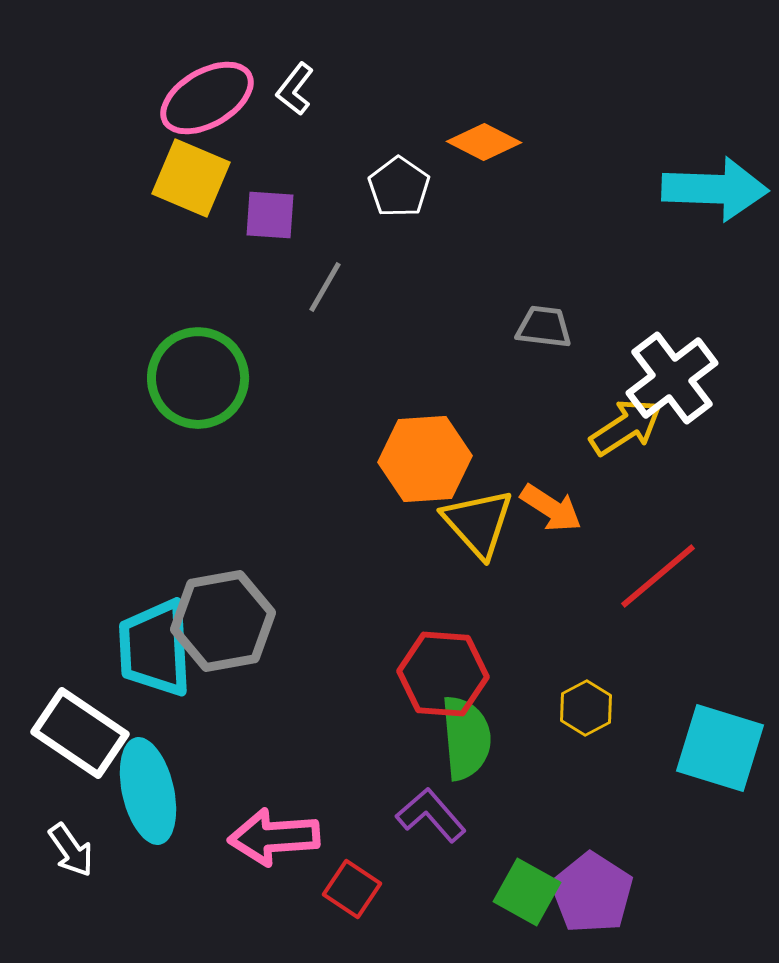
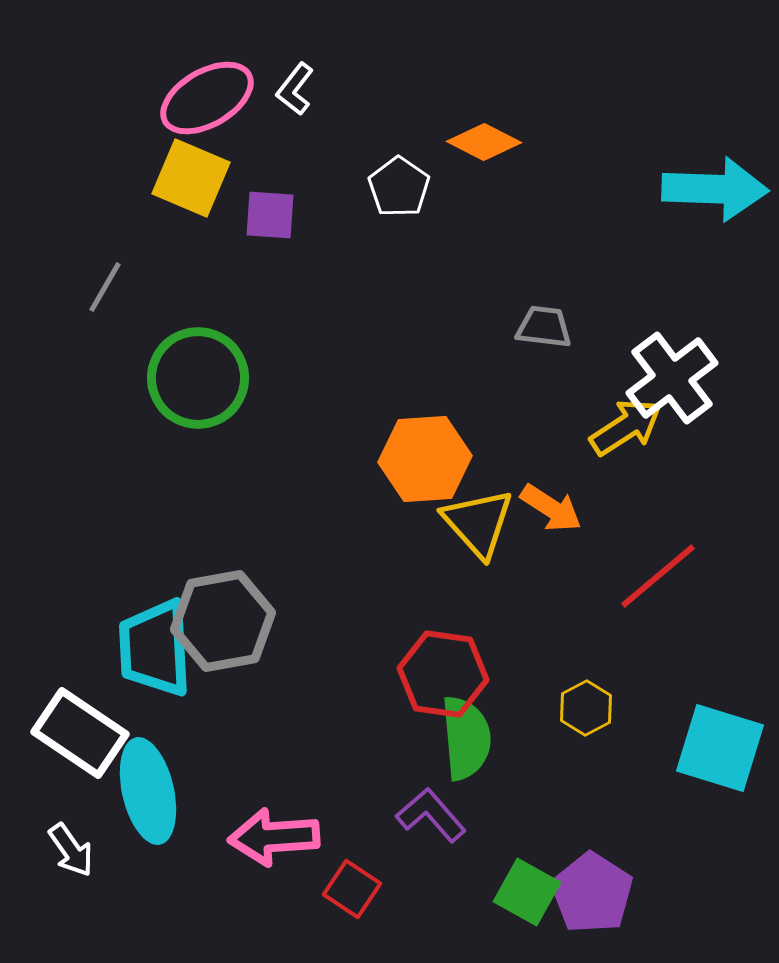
gray line: moved 220 px left
red hexagon: rotated 4 degrees clockwise
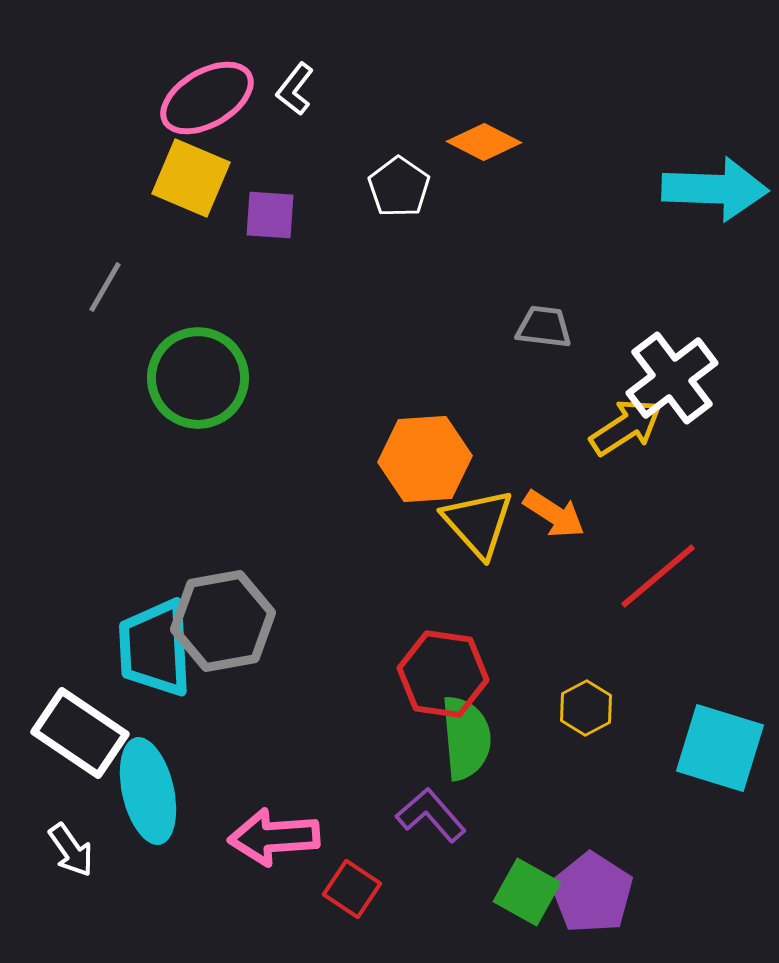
orange arrow: moved 3 px right, 6 px down
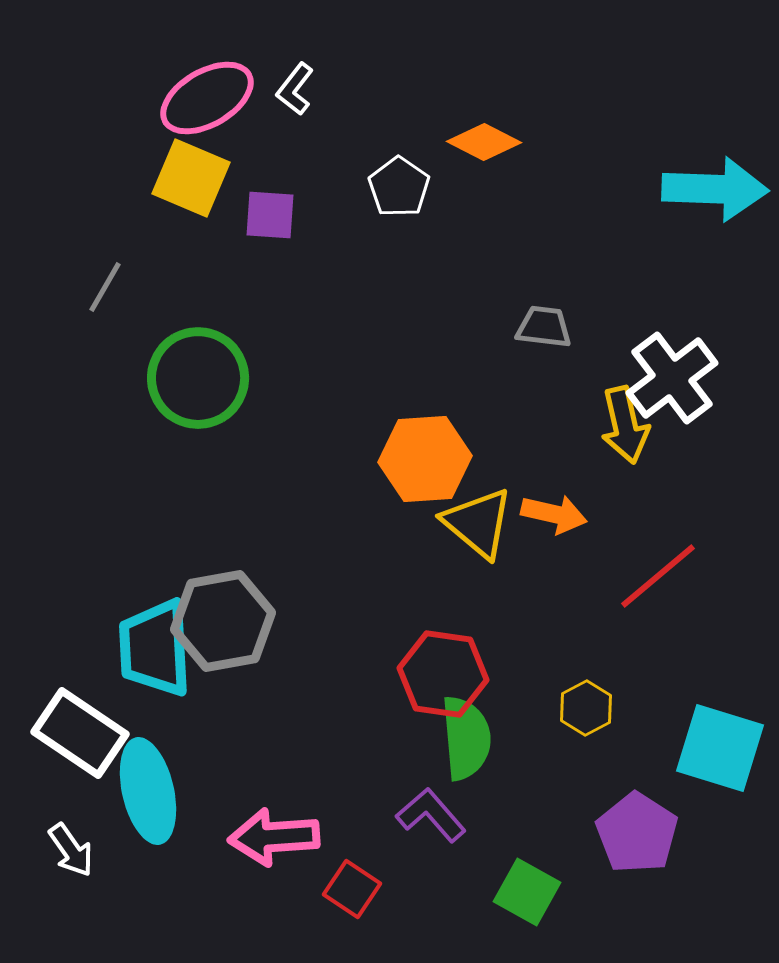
yellow arrow: moved 1 px left, 2 px up; rotated 110 degrees clockwise
orange arrow: rotated 20 degrees counterclockwise
yellow triangle: rotated 8 degrees counterclockwise
purple pentagon: moved 45 px right, 60 px up
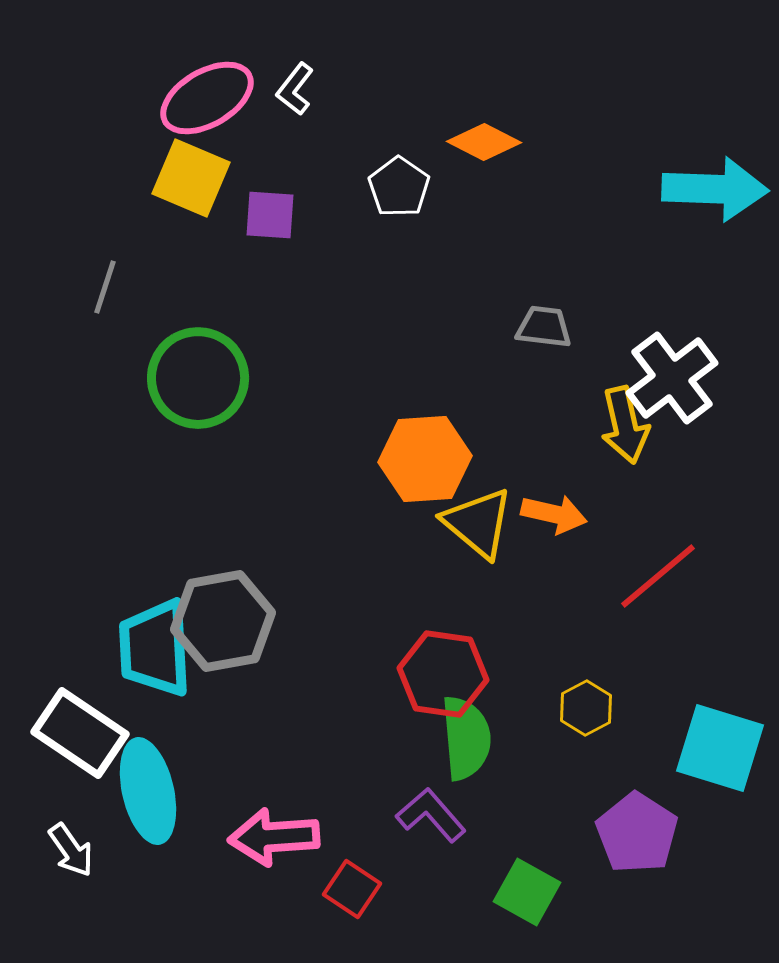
gray line: rotated 12 degrees counterclockwise
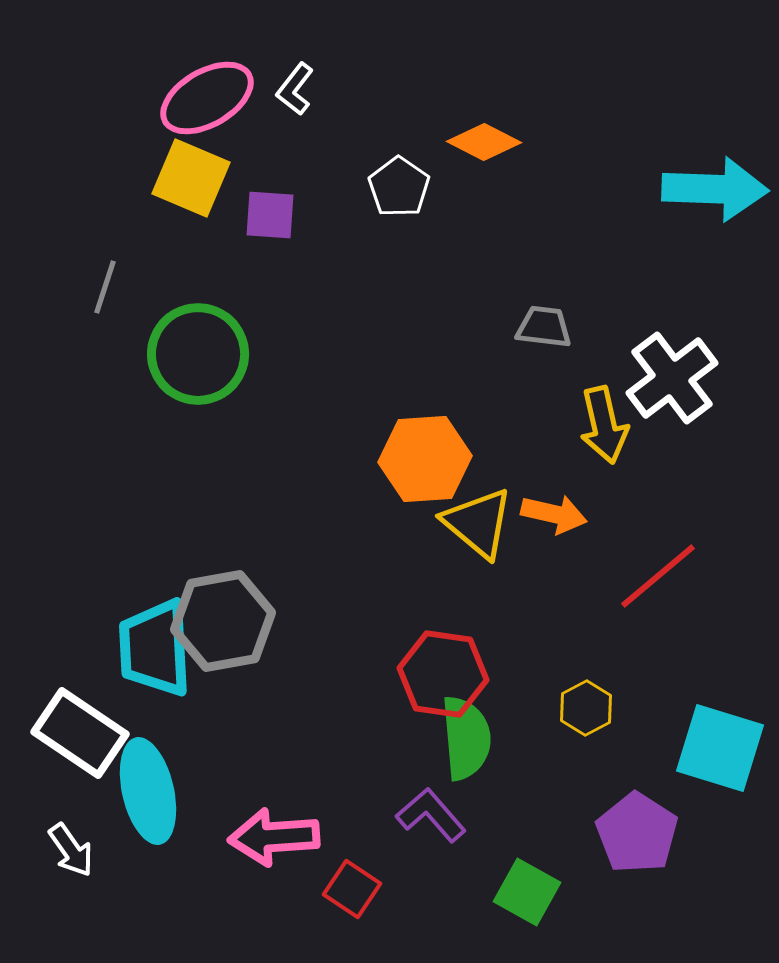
green circle: moved 24 px up
yellow arrow: moved 21 px left
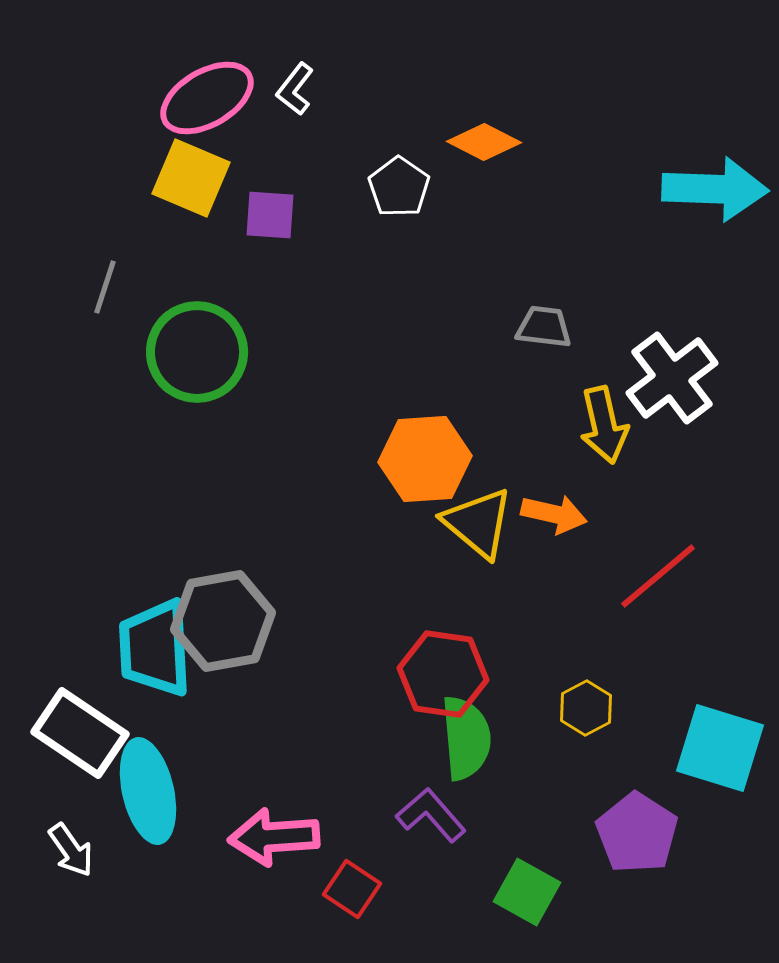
green circle: moved 1 px left, 2 px up
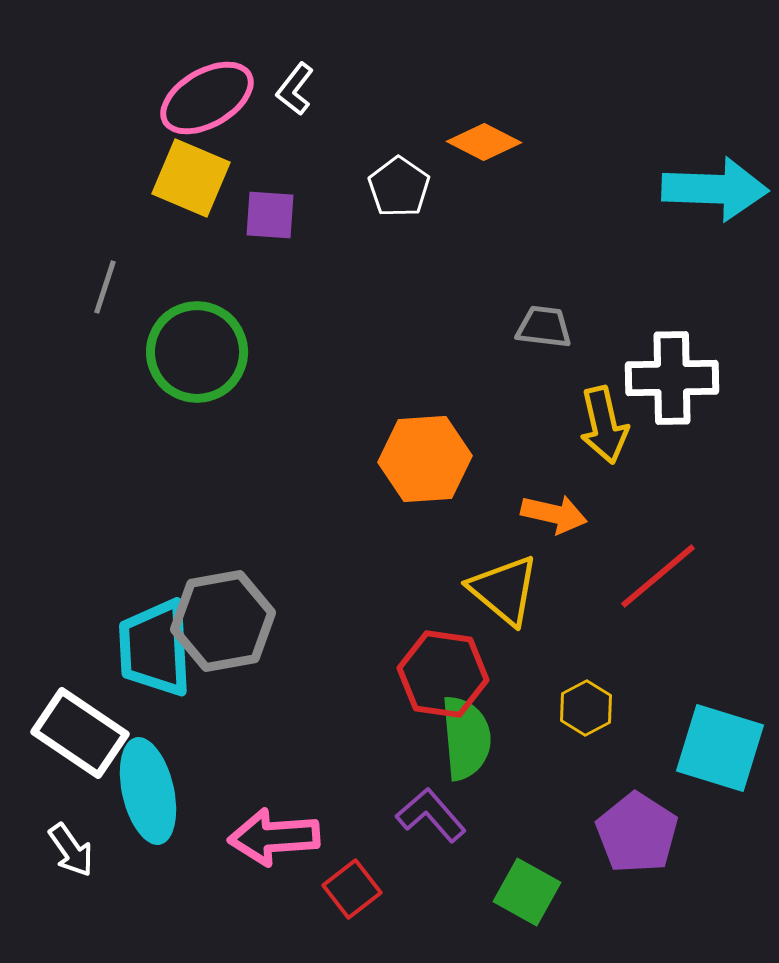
white cross: rotated 36 degrees clockwise
yellow triangle: moved 26 px right, 67 px down
red square: rotated 18 degrees clockwise
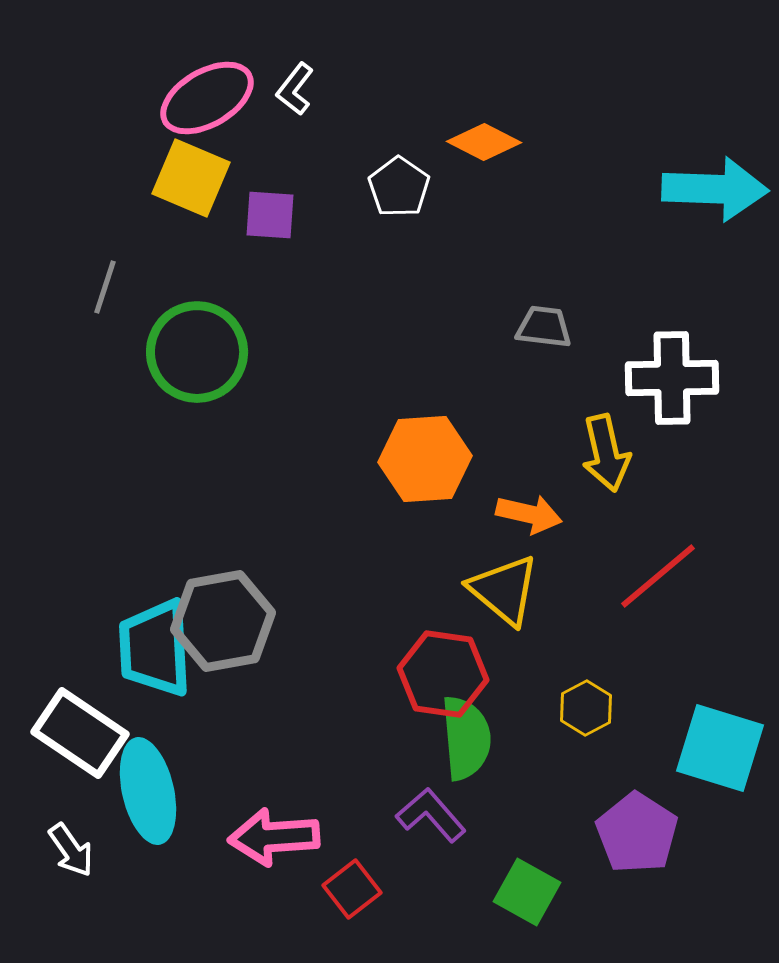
yellow arrow: moved 2 px right, 28 px down
orange arrow: moved 25 px left
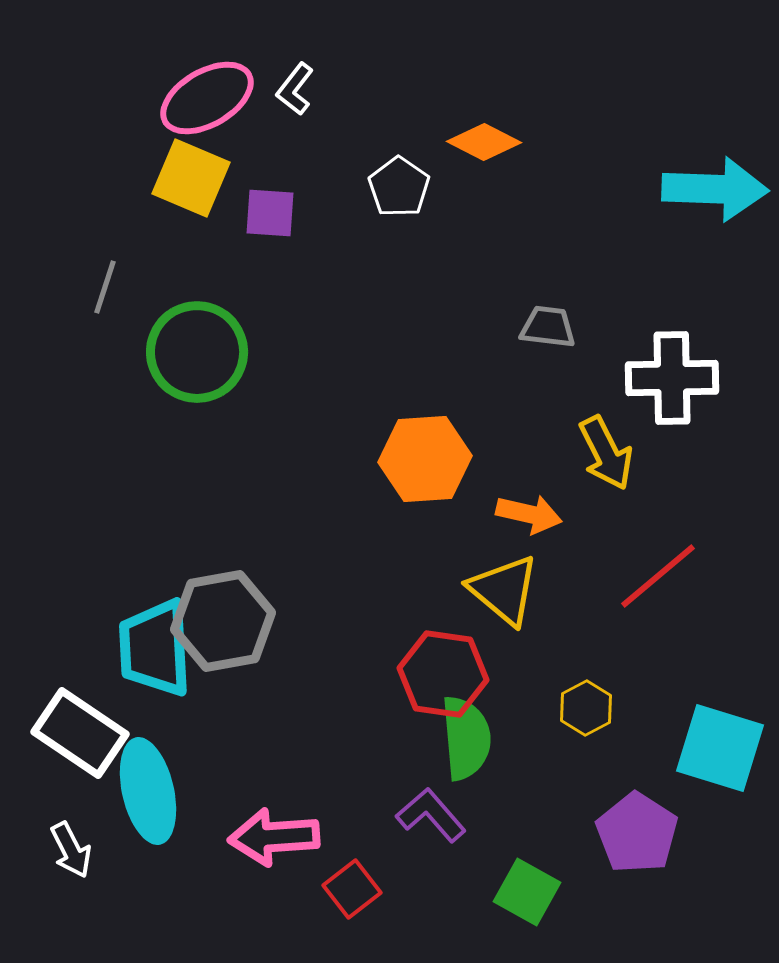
purple square: moved 2 px up
gray trapezoid: moved 4 px right
yellow arrow: rotated 14 degrees counterclockwise
white arrow: rotated 8 degrees clockwise
